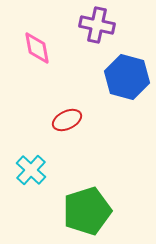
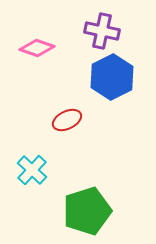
purple cross: moved 5 px right, 6 px down
pink diamond: rotated 60 degrees counterclockwise
blue hexagon: moved 15 px left; rotated 18 degrees clockwise
cyan cross: moved 1 px right
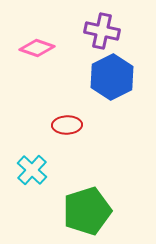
red ellipse: moved 5 px down; rotated 24 degrees clockwise
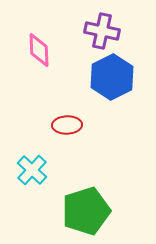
pink diamond: moved 2 px right, 2 px down; rotated 68 degrees clockwise
green pentagon: moved 1 px left
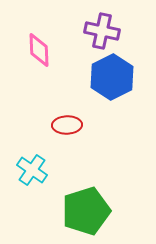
cyan cross: rotated 8 degrees counterclockwise
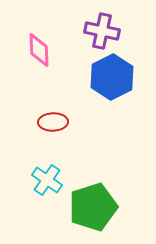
red ellipse: moved 14 px left, 3 px up
cyan cross: moved 15 px right, 10 px down
green pentagon: moved 7 px right, 4 px up
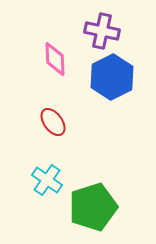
pink diamond: moved 16 px right, 9 px down
red ellipse: rotated 56 degrees clockwise
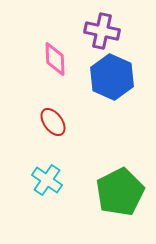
blue hexagon: rotated 9 degrees counterclockwise
green pentagon: moved 27 px right, 15 px up; rotated 9 degrees counterclockwise
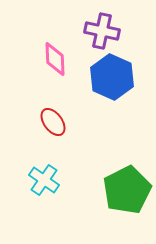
cyan cross: moved 3 px left
green pentagon: moved 7 px right, 2 px up
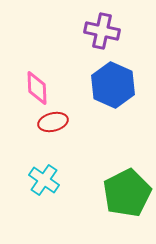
pink diamond: moved 18 px left, 29 px down
blue hexagon: moved 1 px right, 8 px down
red ellipse: rotated 68 degrees counterclockwise
green pentagon: moved 3 px down
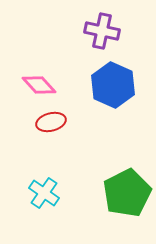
pink diamond: moved 2 px right, 3 px up; rotated 40 degrees counterclockwise
red ellipse: moved 2 px left
cyan cross: moved 13 px down
